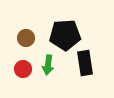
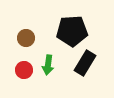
black pentagon: moved 7 px right, 4 px up
black rectangle: rotated 40 degrees clockwise
red circle: moved 1 px right, 1 px down
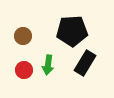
brown circle: moved 3 px left, 2 px up
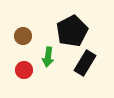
black pentagon: rotated 24 degrees counterclockwise
green arrow: moved 8 px up
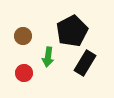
red circle: moved 3 px down
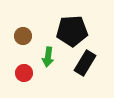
black pentagon: rotated 24 degrees clockwise
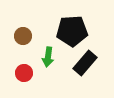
black rectangle: rotated 10 degrees clockwise
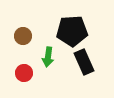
black rectangle: moved 1 px left, 1 px up; rotated 65 degrees counterclockwise
